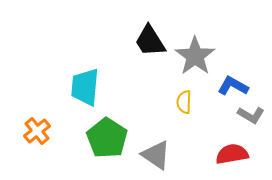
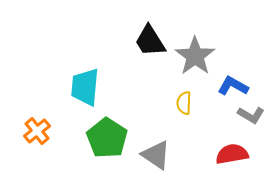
yellow semicircle: moved 1 px down
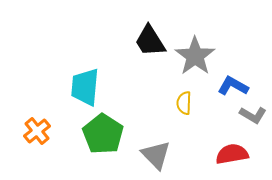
gray L-shape: moved 2 px right
green pentagon: moved 4 px left, 4 px up
gray triangle: rotated 12 degrees clockwise
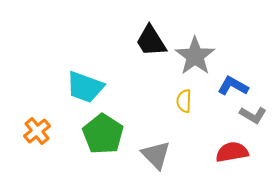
black trapezoid: moved 1 px right
cyan trapezoid: rotated 75 degrees counterclockwise
yellow semicircle: moved 2 px up
red semicircle: moved 2 px up
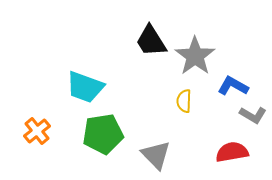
green pentagon: rotated 30 degrees clockwise
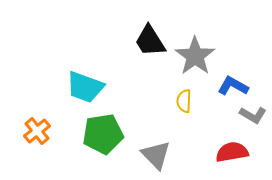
black trapezoid: moved 1 px left
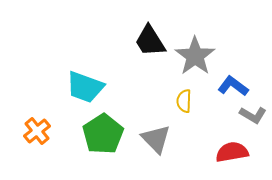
blue L-shape: rotated 8 degrees clockwise
green pentagon: rotated 24 degrees counterclockwise
gray triangle: moved 16 px up
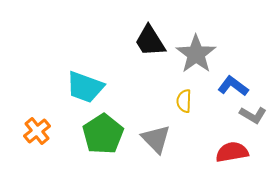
gray star: moved 1 px right, 2 px up
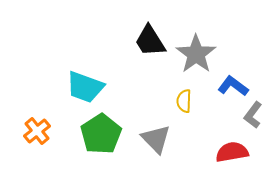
gray L-shape: rotated 96 degrees clockwise
green pentagon: moved 2 px left
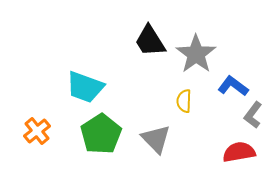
red semicircle: moved 7 px right
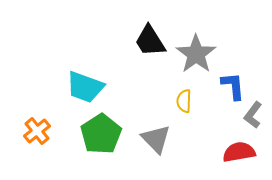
blue L-shape: rotated 48 degrees clockwise
